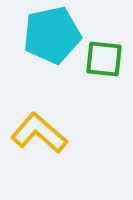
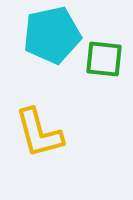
yellow L-shape: rotated 146 degrees counterclockwise
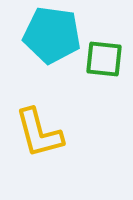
cyan pentagon: rotated 20 degrees clockwise
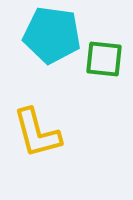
yellow L-shape: moved 2 px left
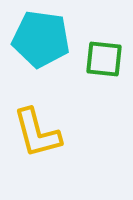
cyan pentagon: moved 11 px left, 4 px down
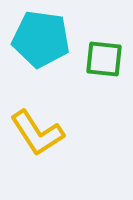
yellow L-shape: rotated 18 degrees counterclockwise
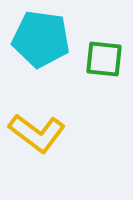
yellow L-shape: rotated 20 degrees counterclockwise
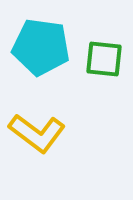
cyan pentagon: moved 8 px down
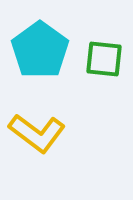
cyan pentagon: moved 1 px left, 3 px down; rotated 28 degrees clockwise
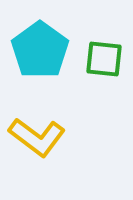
yellow L-shape: moved 4 px down
